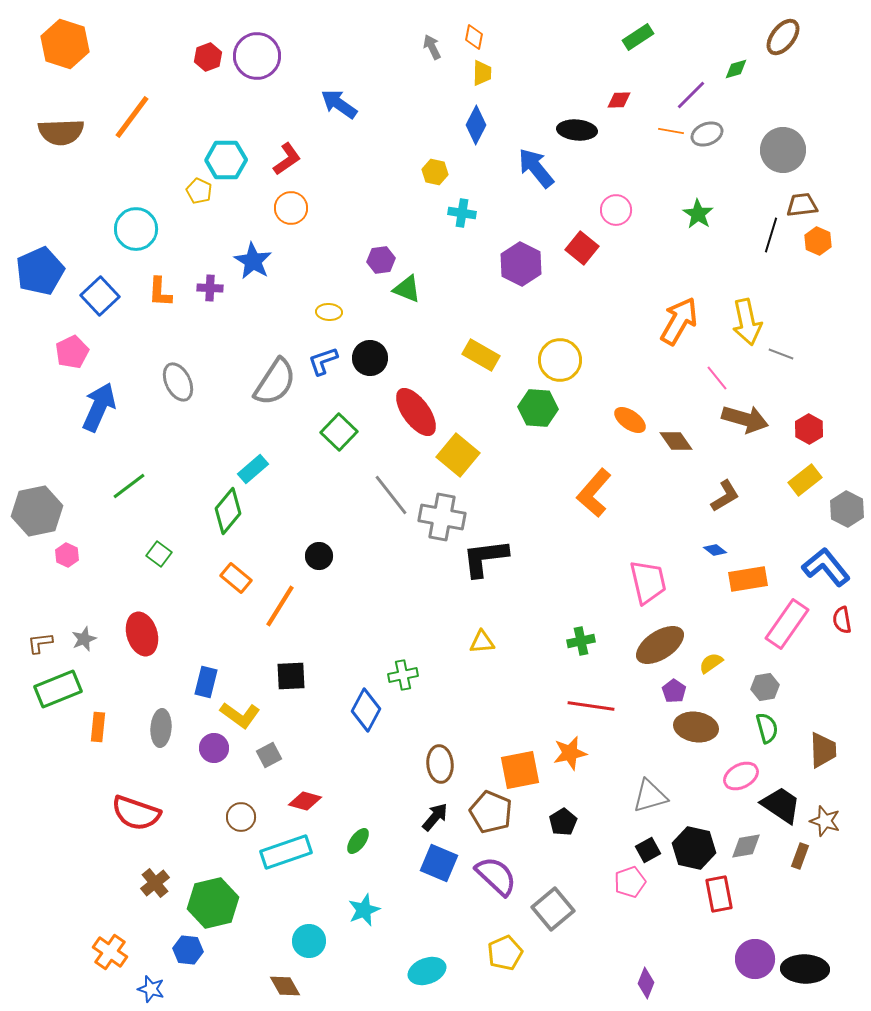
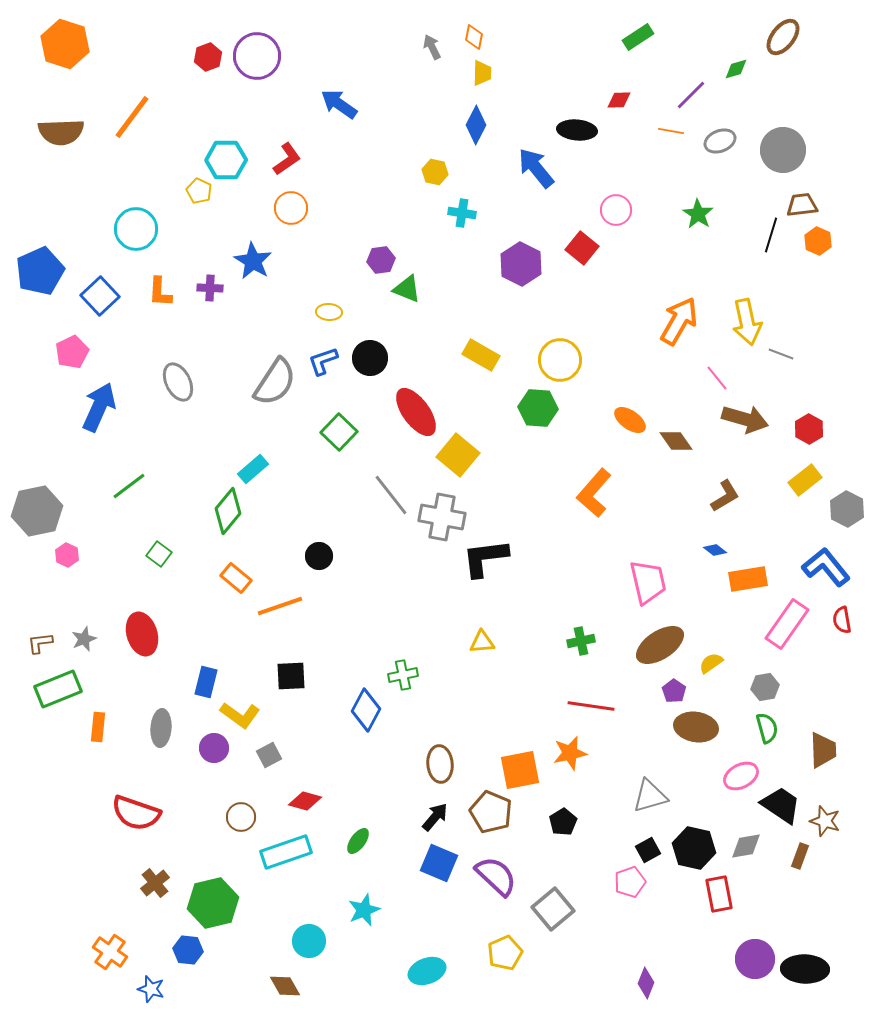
gray ellipse at (707, 134): moved 13 px right, 7 px down
orange line at (280, 606): rotated 39 degrees clockwise
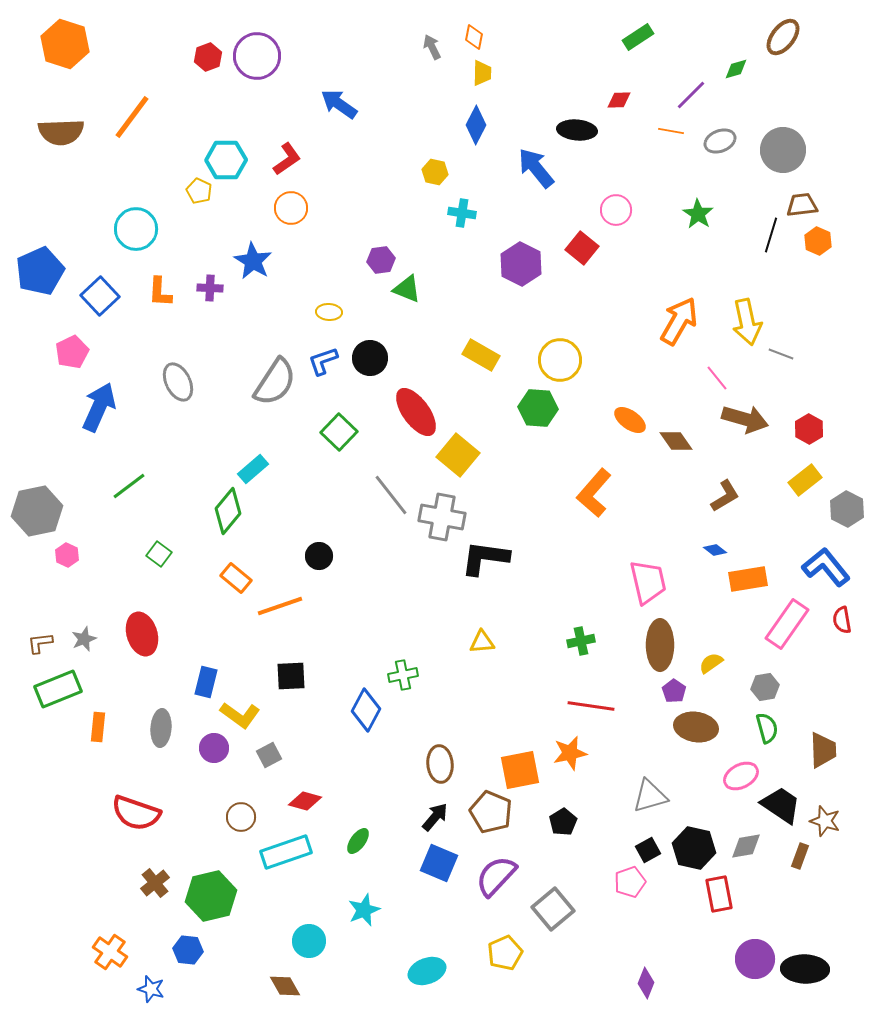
black L-shape at (485, 558): rotated 15 degrees clockwise
brown ellipse at (660, 645): rotated 57 degrees counterclockwise
purple semicircle at (496, 876): rotated 90 degrees counterclockwise
green hexagon at (213, 903): moved 2 px left, 7 px up
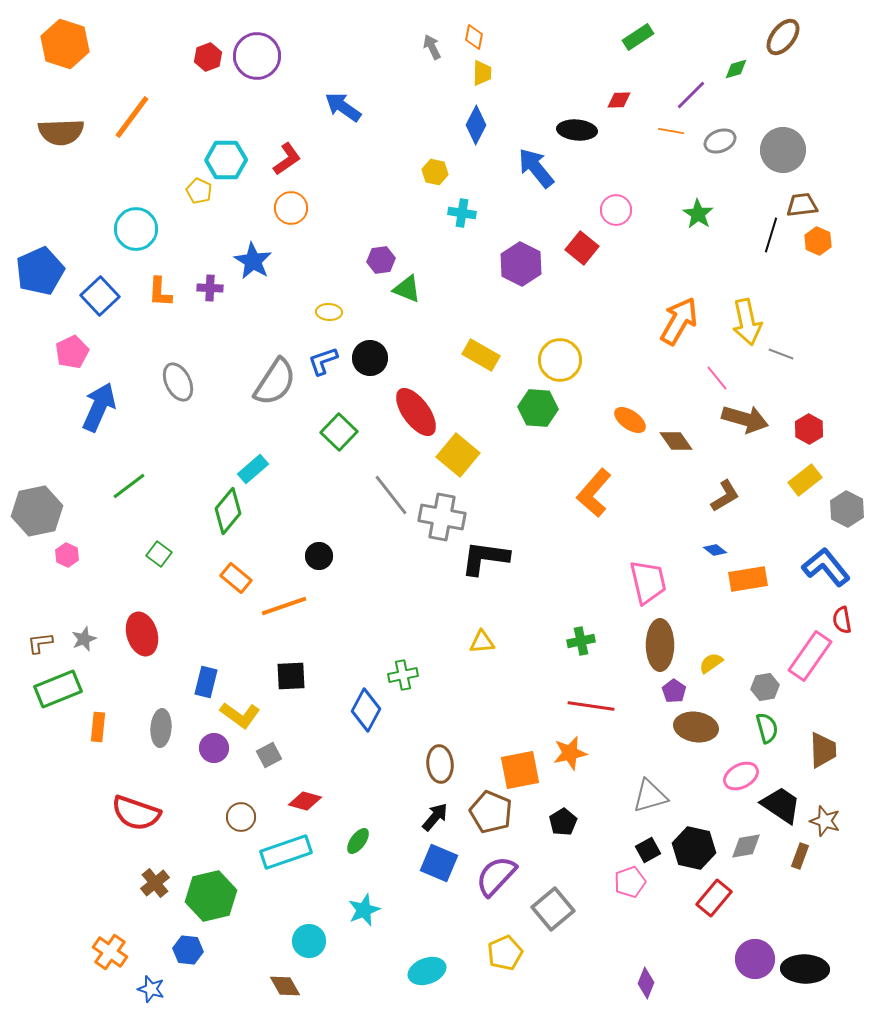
blue arrow at (339, 104): moved 4 px right, 3 px down
orange line at (280, 606): moved 4 px right
pink rectangle at (787, 624): moved 23 px right, 32 px down
red rectangle at (719, 894): moved 5 px left, 4 px down; rotated 51 degrees clockwise
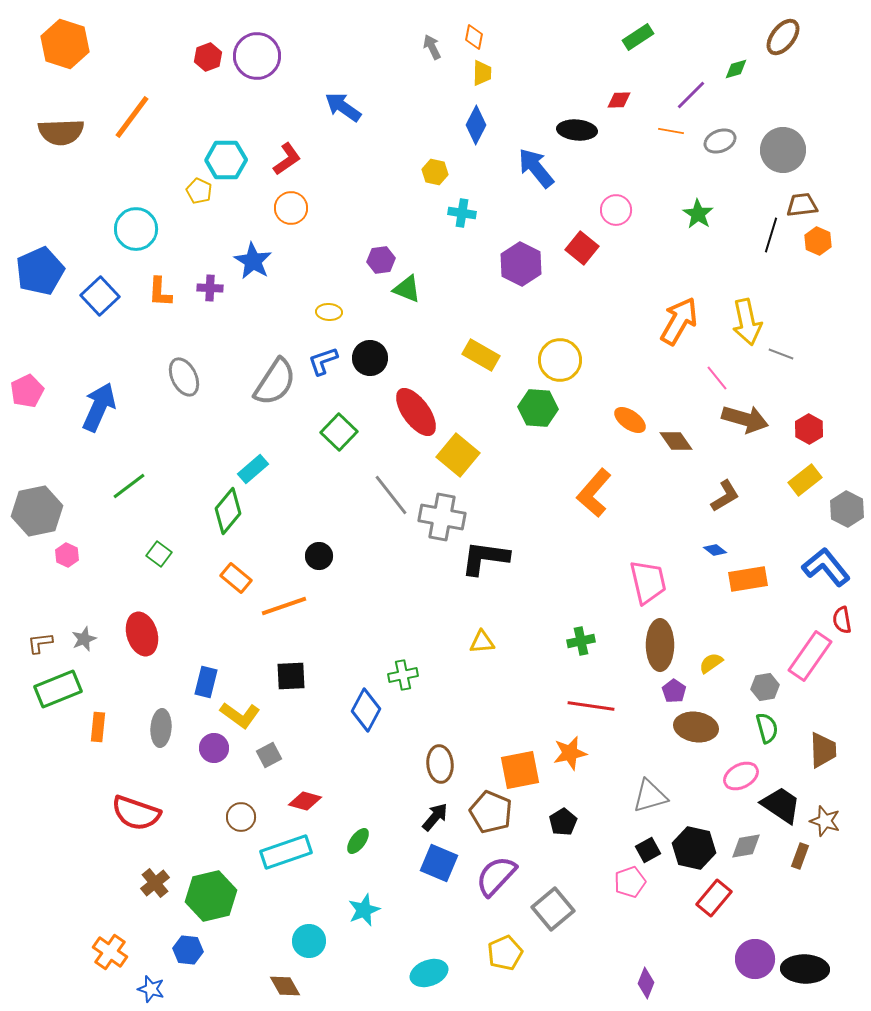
pink pentagon at (72, 352): moved 45 px left, 39 px down
gray ellipse at (178, 382): moved 6 px right, 5 px up
cyan ellipse at (427, 971): moved 2 px right, 2 px down
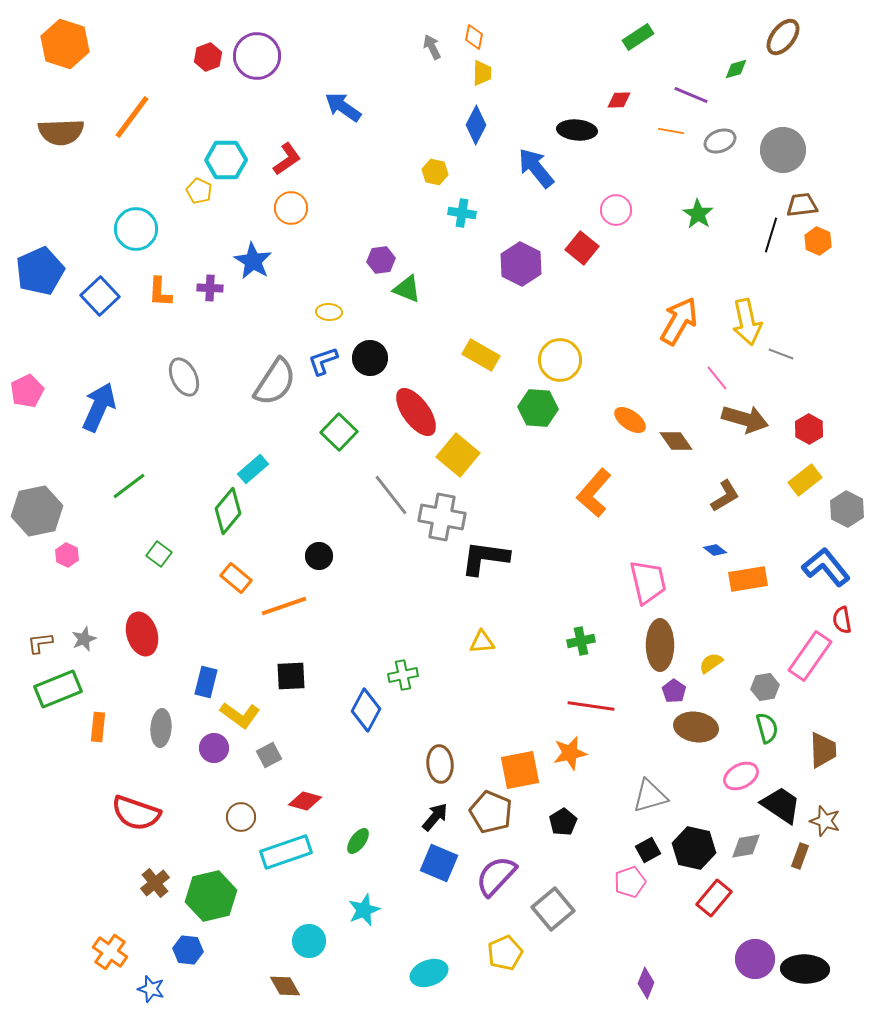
purple line at (691, 95): rotated 68 degrees clockwise
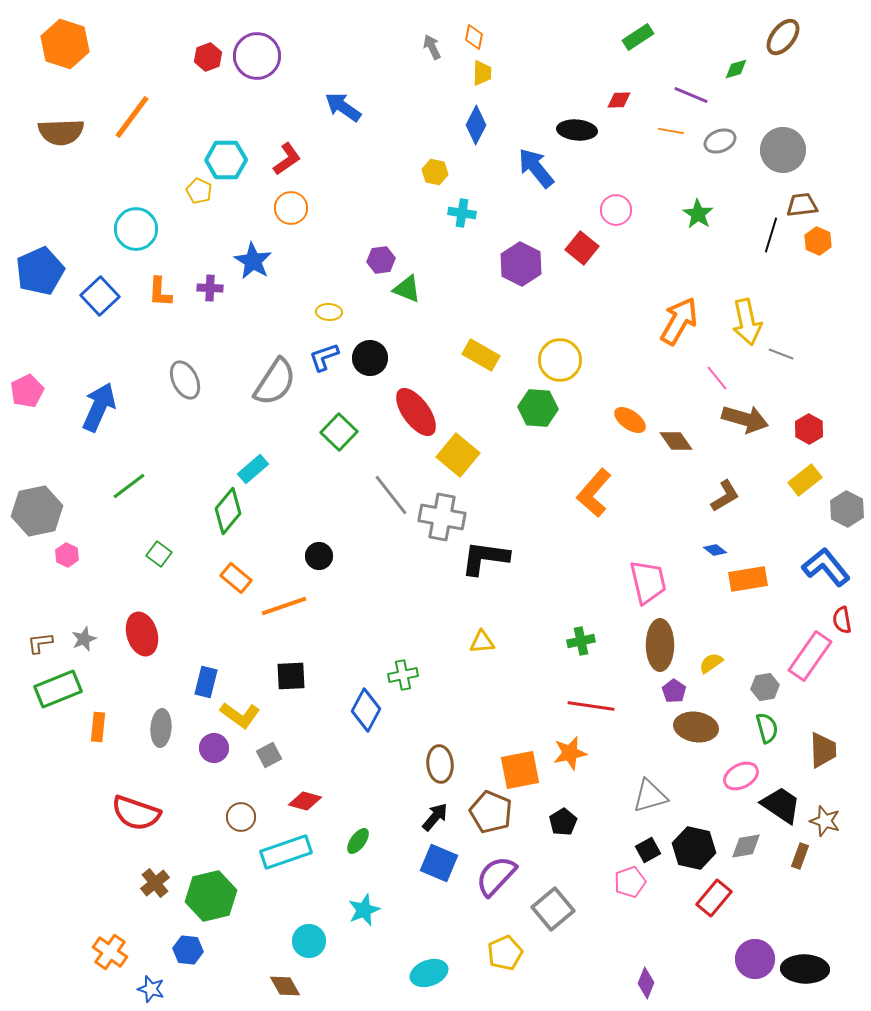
blue L-shape at (323, 361): moved 1 px right, 4 px up
gray ellipse at (184, 377): moved 1 px right, 3 px down
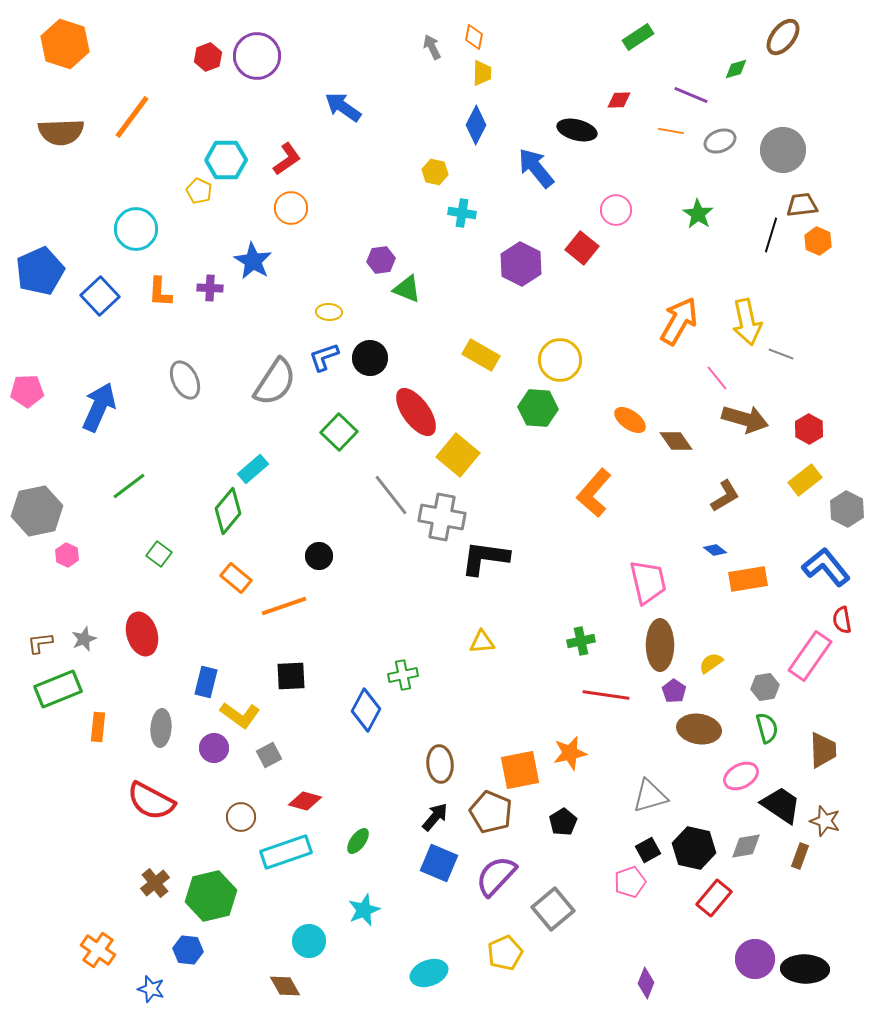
black ellipse at (577, 130): rotated 9 degrees clockwise
pink pentagon at (27, 391): rotated 24 degrees clockwise
red line at (591, 706): moved 15 px right, 11 px up
brown ellipse at (696, 727): moved 3 px right, 2 px down
red semicircle at (136, 813): moved 15 px right, 12 px up; rotated 9 degrees clockwise
orange cross at (110, 952): moved 12 px left, 2 px up
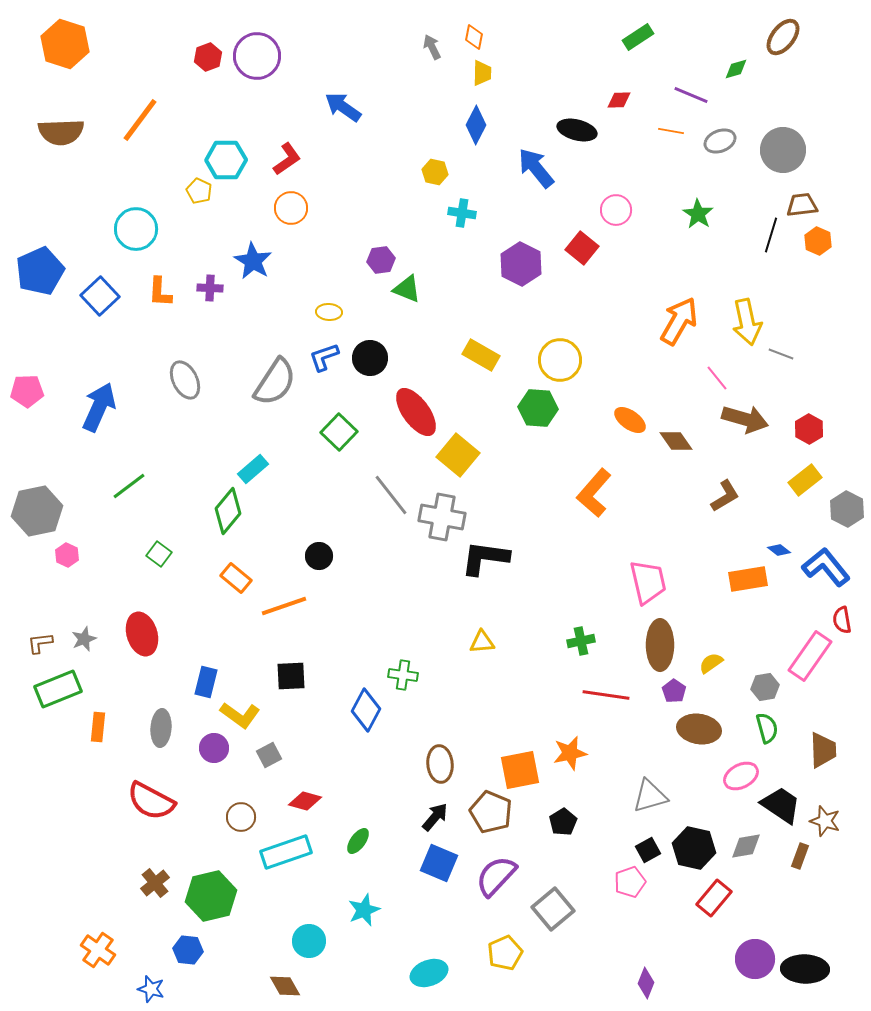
orange line at (132, 117): moved 8 px right, 3 px down
blue diamond at (715, 550): moved 64 px right
green cross at (403, 675): rotated 20 degrees clockwise
